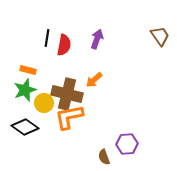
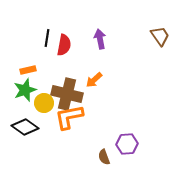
purple arrow: moved 3 px right; rotated 30 degrees counterclockwise
orange rectangle: rotated 28 degrees counterclockwise
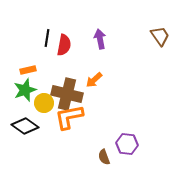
black diamond: moved 1 px up
purple hexagon: rotated 10 degrees clockwise
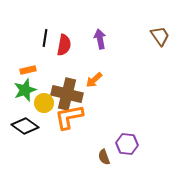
black line: moved 2 px left
